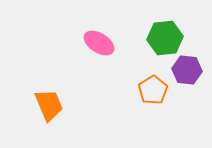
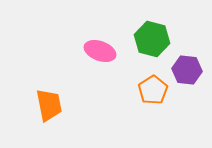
green hexagon: moved 13 px left, 1 px down; rotated 20 degrees clockwise
pink ellipse: moved 1 px right, 8 px down; rotated 12 degrees counterclockwise
orange trapezoid: rotated 12 degrees clockwise
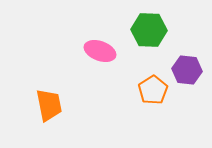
green hexagon: moved 3 px left, 9 px up; rotated 12 degrees counterclockwise
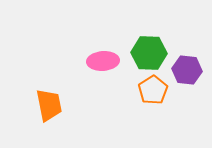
green hexagon: moved 23 px down
pink ellipse: moved 3 px right, 10 px down; rotated 24 degrees counterclockwise
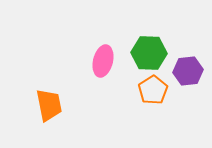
pink ellipse: rotated 72 degrees counterclockwise
purple hexagon: moved 1 px right, 1 px down; rotated 12 degrees counterclockwise
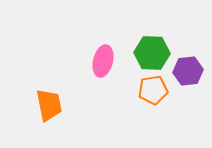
green hexagon: moved 3 px right
orange pentagon: rotated 24 degrees clockwise
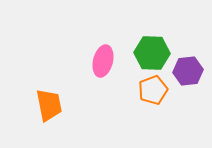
orange pentagon: rotated 12 degrees counterclockwise
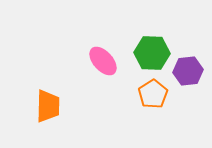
pink ellipse: rotated 56 degrees counterclockwise
orange pentagon: moved 4 px down; rotated 12 degrees counterclockwise
orange trapezoid: moved 1 px left, 1 px down; rotated 12 degrees clockwise
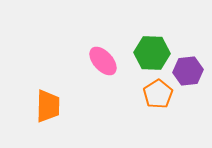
orange pentagon: moved 5 px right
